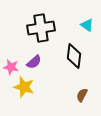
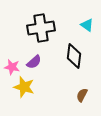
pink star: moved 1 px right
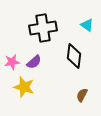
black cross: moved 2 px right
pink star: moved 5 px up; rotated 21 degrees counterclockwise
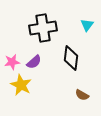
cyan triangle: rotated 32 degrees clockwise
black diamond: moved 3 px left, 2 px down
yellow star: moved 3 px left, 2 px up; rotated 10 degrees clockwise
brown semicircle: rotated 88 degrees counterclockwise
